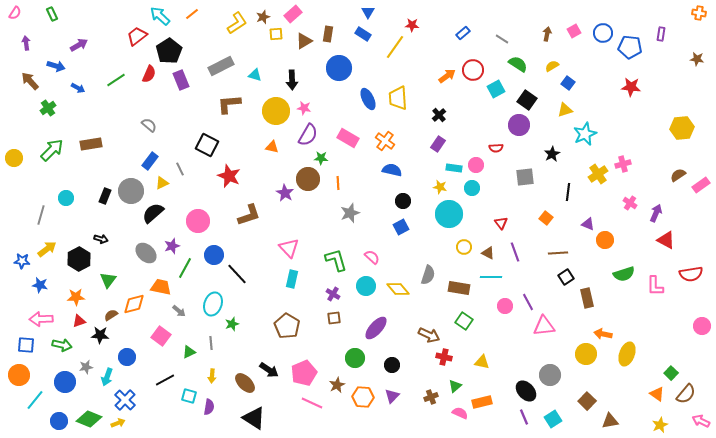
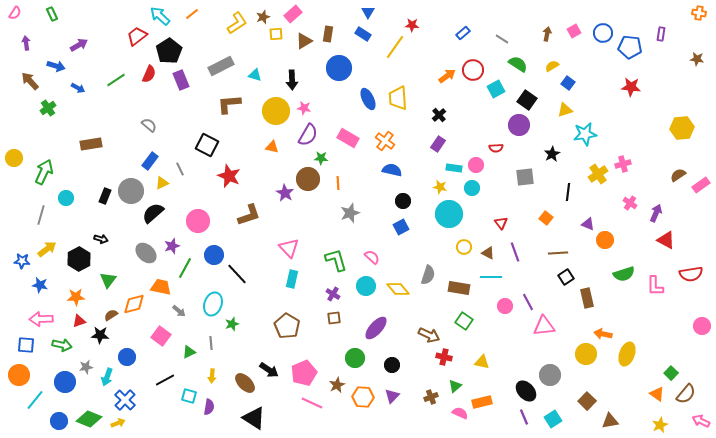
cyan star at (585, 134): rotated 15 degrees clockwise
green arrow at (52, 150): moved 8 px left, 22 px down; rotated 20 degrees counterclockwise
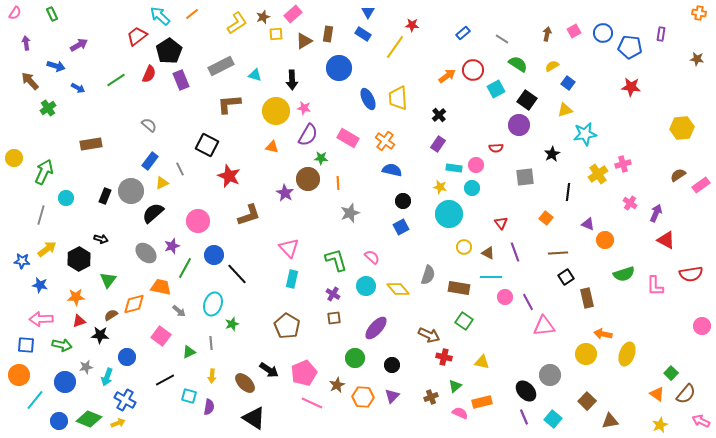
pink circle at (505, 306): moved 9 px up
blue cross at (125, 400): rotated 15 degrees counterclockwise
cyan square at (553, 419): rotated 18 degrees counterclockwise
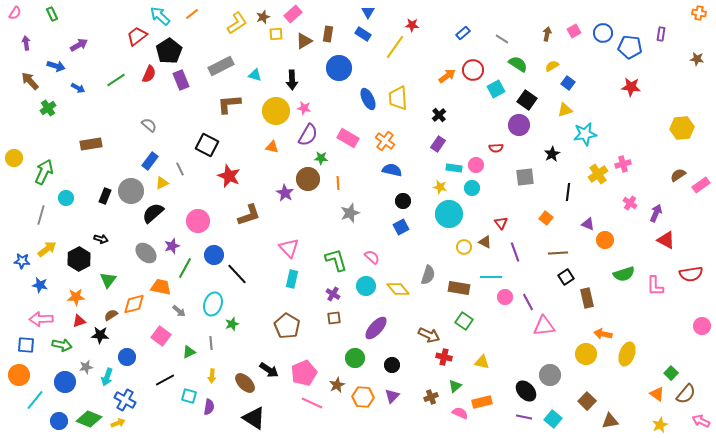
brown triangle at (488, 253): moved 3 px left, 11 px up
purple line at (524, 417): rotated 56 degrees counterclockwise
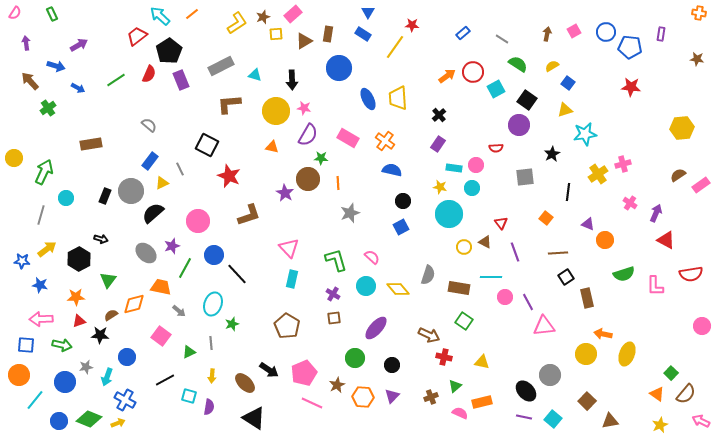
blue circle at (603, 33): moved 3 px right, 1 px up
red circle at (473, 70): moved 2 px down
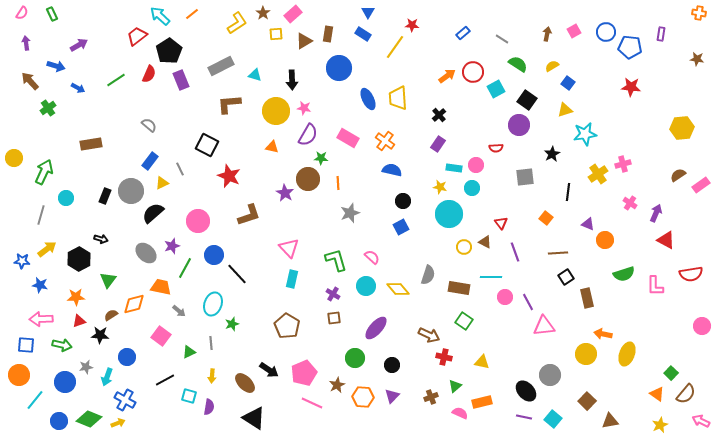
pink semicircle at (15, 13): moved 7 px right
brown star at (263, 17): moved 4 px up; rotated 16 degrees counterclockwise
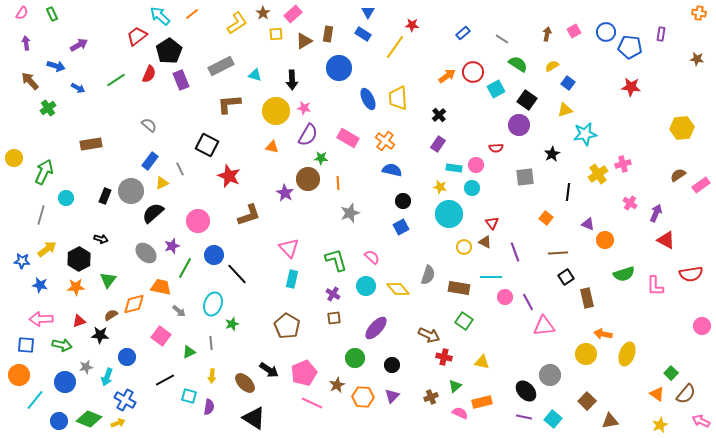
red triangle at (501, 223): moved 9 px left
orange star at (76, 297): moved 10 px up
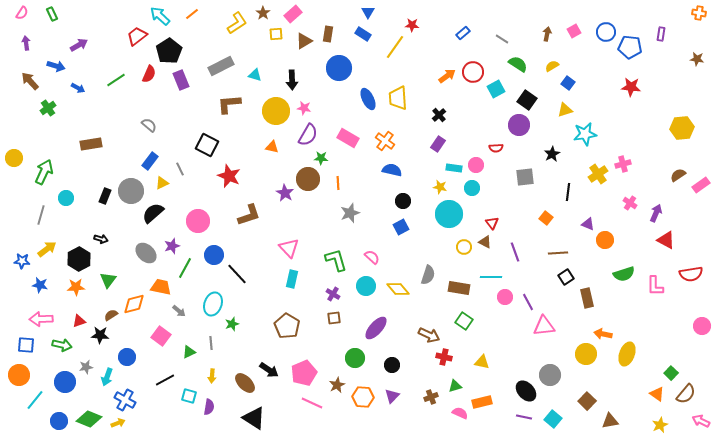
green triangle at (455, 386): rotated 24 degrees clockwise
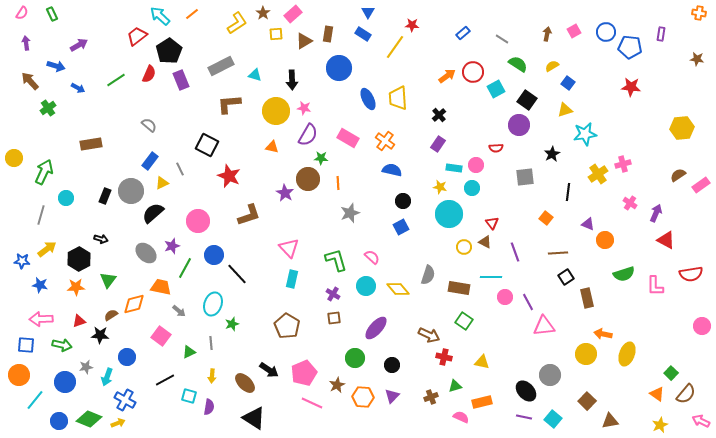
pink semicircle at (460, 413): moved 1 px right, 4 px down
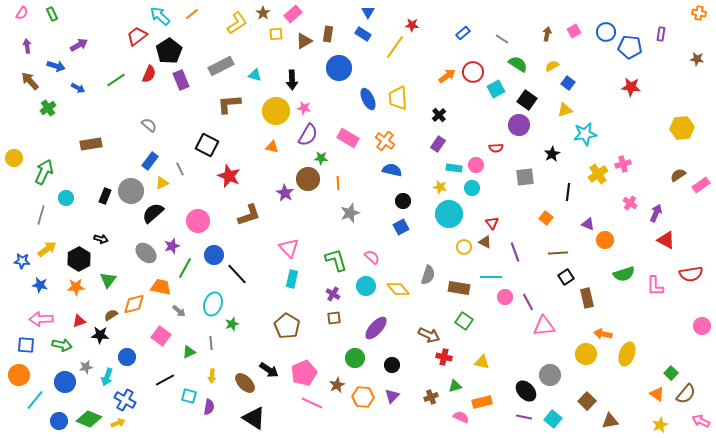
purple arrow at (26, 43): moved 1 px right, 3 px down
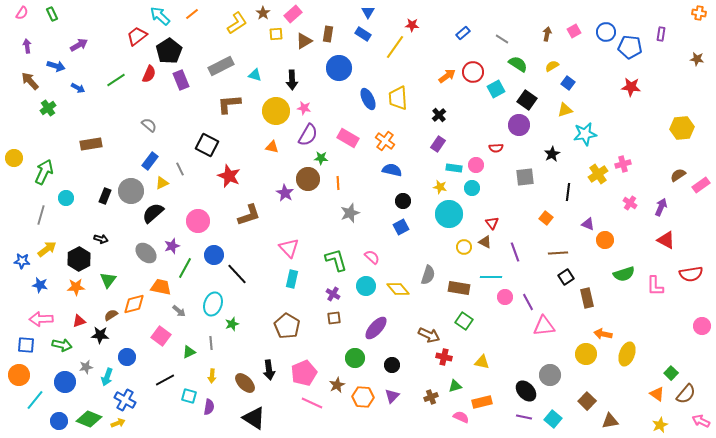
purple arrow at (656, 213): moved 5 px right, 6 px up
black arrow at (269, 370): rotated 48 degrees clockwise
